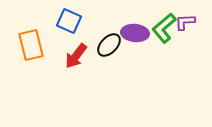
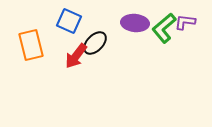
purple L-shape: rotated 10 degrees clockwise
purple ellipse: moved 10 px up
black ellipse: moved 14 px left, 2 px up
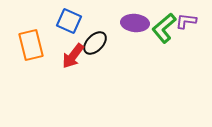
purple L-shape: moved 1 px right, 1 px up
red arrow: moved 3 px left
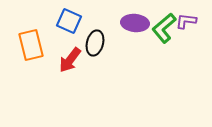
black ellipse: rotated 30 degrees counterclockwise
red arrow: moved 3 px left, 4 px down
